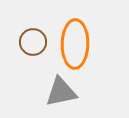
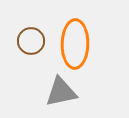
brown circle: moved 2 px left, 1 px up
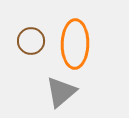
gray triangle: rotated 28 degrees counterclockwise
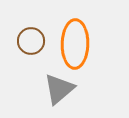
gray triangle: moved 2 px left, 3 px up
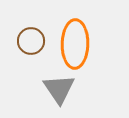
gray triangle: rotated 24 degrees counterclockwise
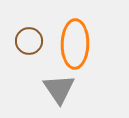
brown circle: moved 2 px left
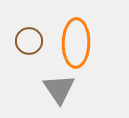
orange ellipse: moved 1 px right, 1 px up
